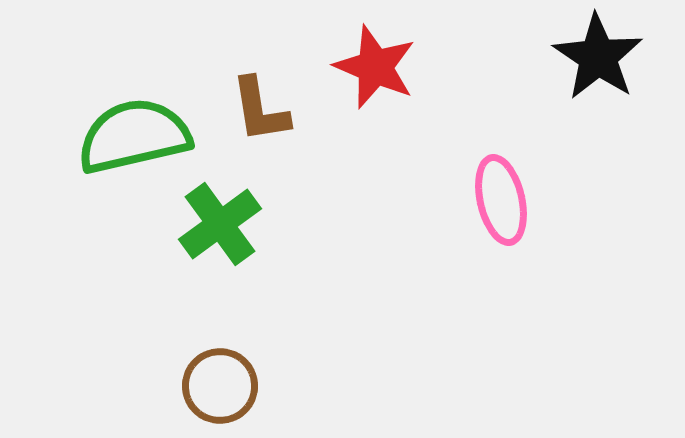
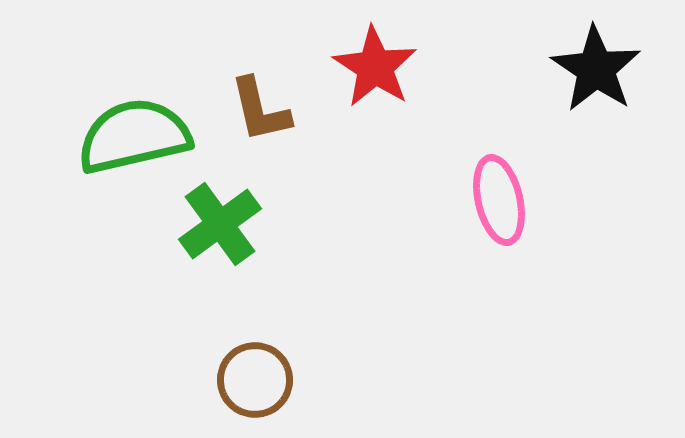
black star: moved 2 px left, 12 px down
red star: rotated 10 degrees clockwise
brown L-shape: rotated 4 degrees counterclockwise
pink ellipse: moved 2 px left
brown circle: moved 35 px right, 6 px up
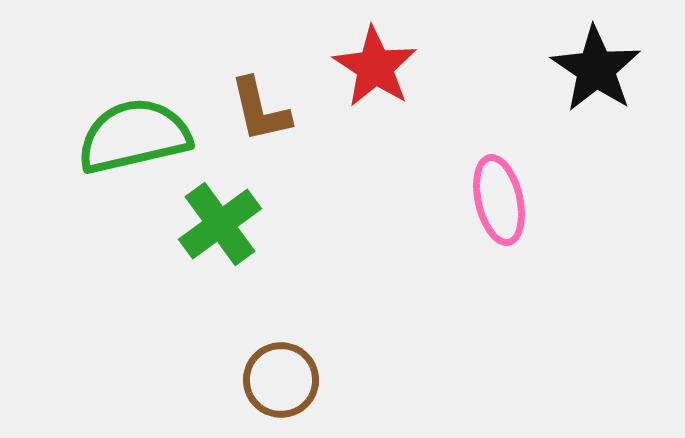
brown circle: moved 26 px right
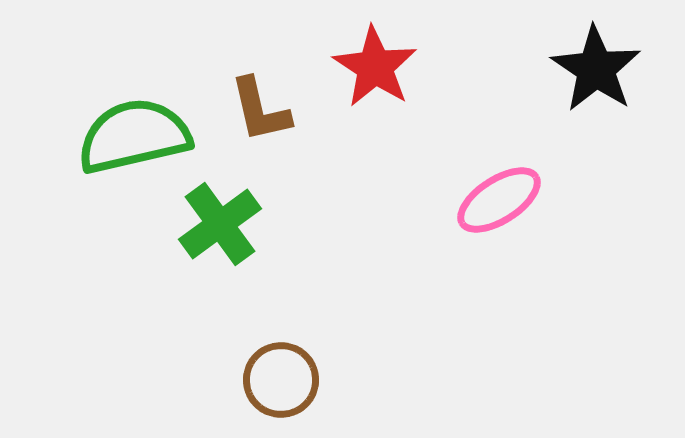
pink ellipse: rotated 70 degrees clockwise
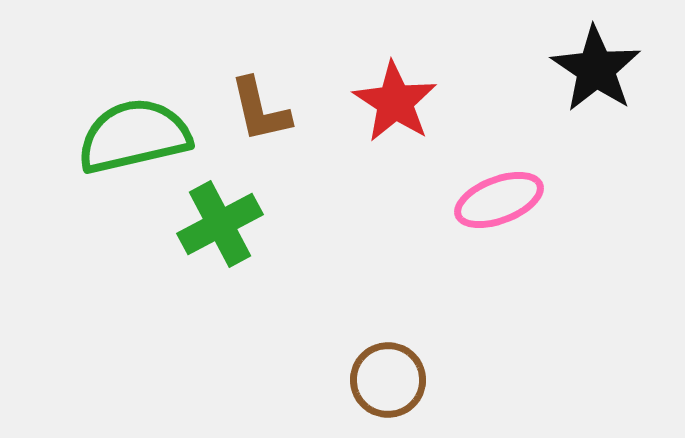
red star: moved 20 px right, 35 px down
pink ellipse: rotated 12 degrees clockwise
green cross: rotated 8 degrees clockwise
brown circle: moved 107 px right
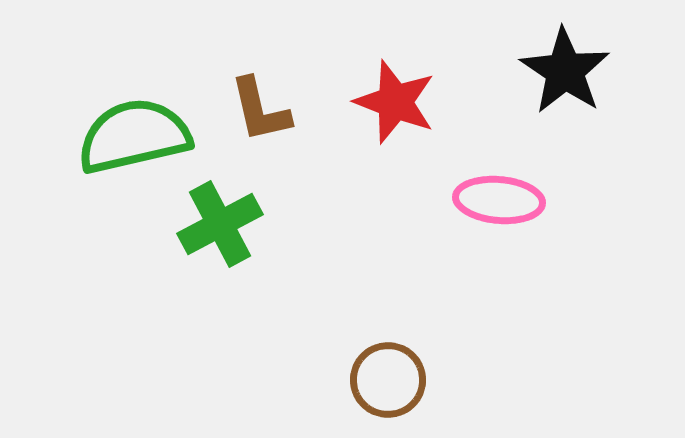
black star: moved 31 px left, 2 px down
red star: rotated 12 degrees counterclockwise
pink ellipse: rotated 26 degrees clockwise
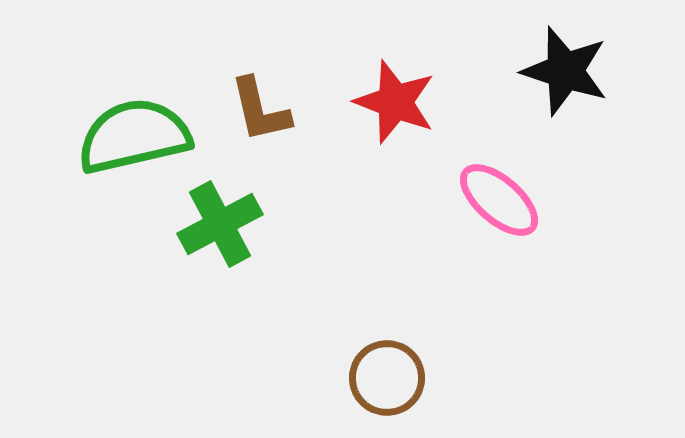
black star: rotated 16 degrees counterclockwise
pink ellipse: rotated 36 degrees clockwise
brown circle: moved 1 px left, 2 px up
